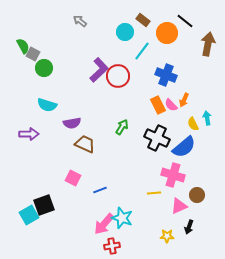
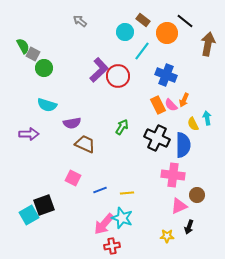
blue semicircle: moved 1 px left, 2 px up; rotated 50 degrees counterclockwise
pink cross: rotated 10 degrees counterclockwise
yellow line: moved 27 px left
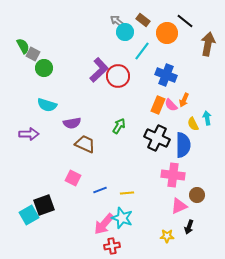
gray arrow: moved 37 px right
orange rectangle: rotated 48 degrees clockwise
green arrow: moved 3 px left, 1 px up
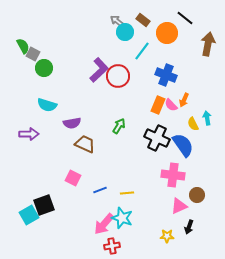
black line: moved 3 px up
blue semicircle: rotated 35 degrees counterclockwise
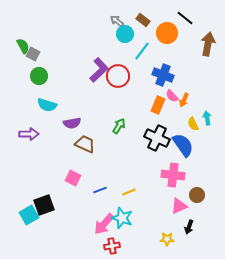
cyan circle: moved 2 px down
green circle: moved 5 px left, 8 px down
blue cross: moved 3 px left
pink semicircle: moved 1 px right, 9 px up
yellow line: moved 2 px right, 1 px up; rotated 16 degrees counterclockwise
yellow star: moved 3 px down
